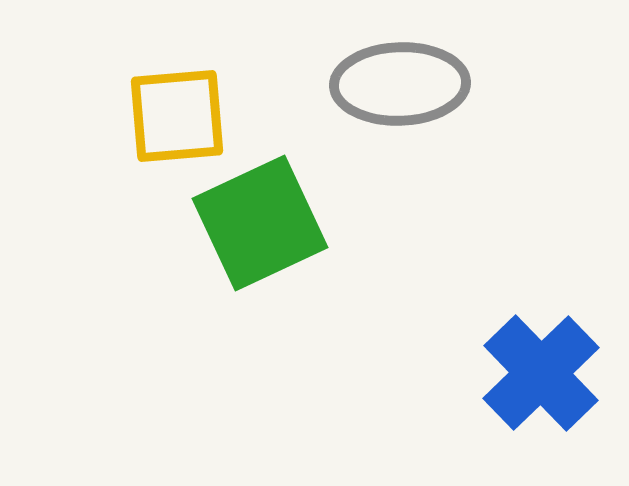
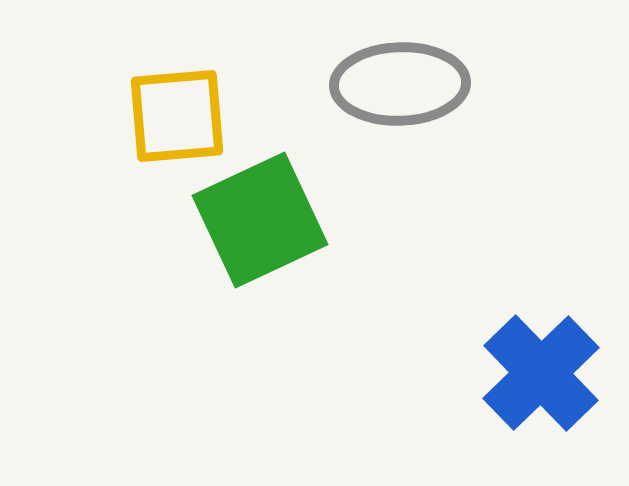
green square: moved 3 px up
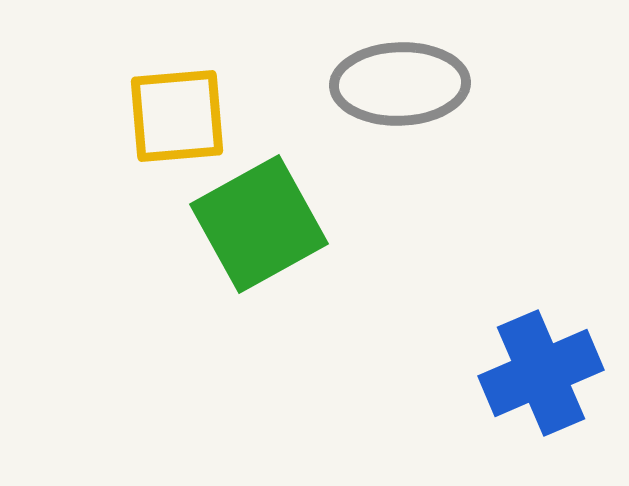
green square: moved 1 px left, 4 px down; rotated 4 degrees counterclockwise
blue cross: rotated 21 degrees clockwise
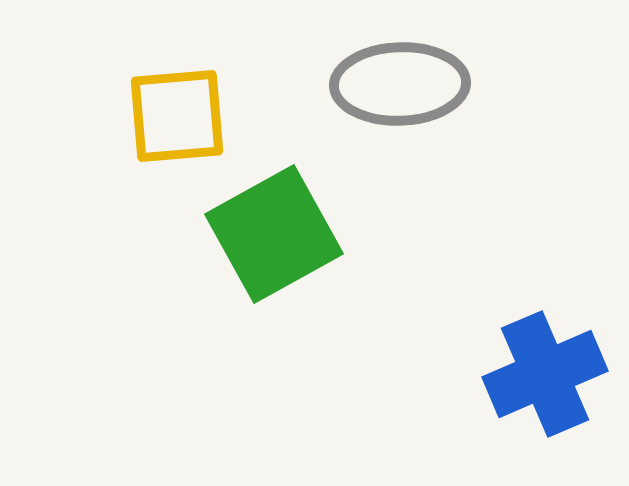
green square: moved 15 px right, 10 px down
blue cross: moved 4 px right, 1 px down
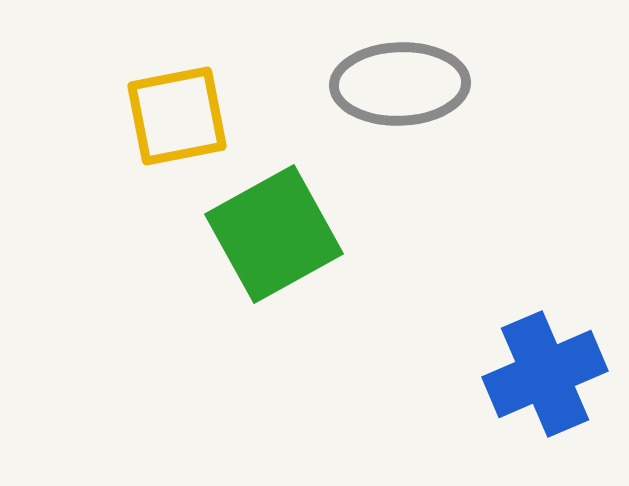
yellow square: rotated 6 degrees counterclockwise
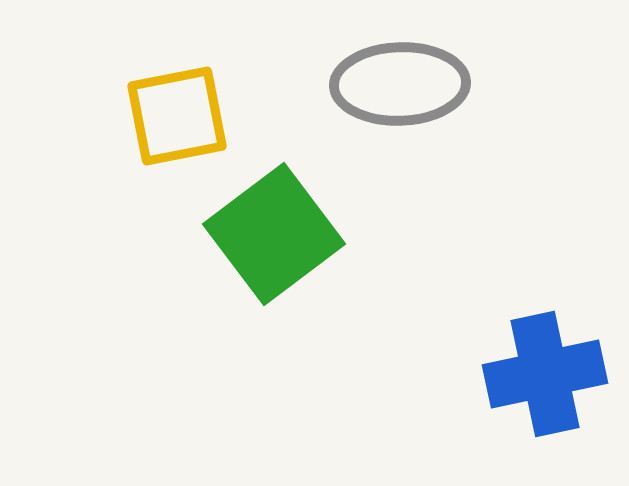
green square: rotated 8 degrees counterclockwise
blue cross: rotated 11 degrees clockwise
